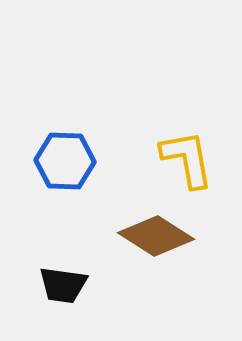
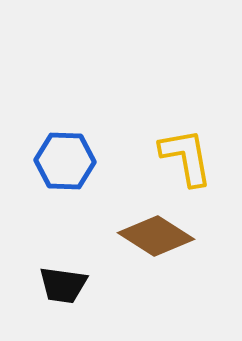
yellow L-shape: moved 1 px left, 2 px up
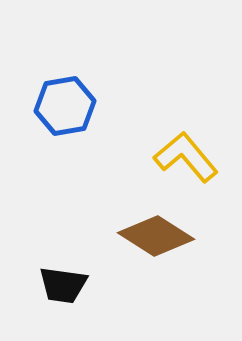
yellow L-shape: rotated 30 degrees counterclockwise
blue hexagon: moved 55 px up; rotated 12 degrees counterclockwise
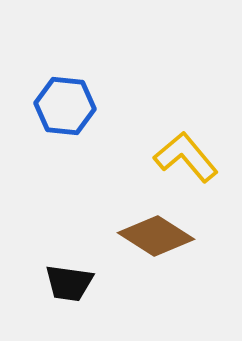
blue hexagon: rotated 16 degrees clockwise
black trapezoid: moved 6 px right, 2 px up
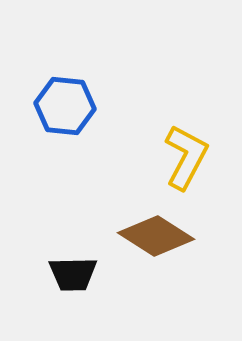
yellow L-shape: rotated 68 degrees clockwise
black trapezoid: moved 4 px right, 9 px up; rotated 9 degrees counterclockwise
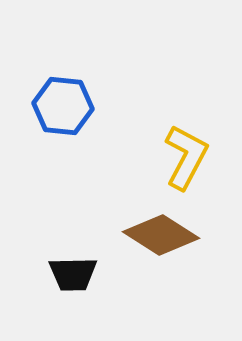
blue hexagon: moved 2 px left
brown diamond: moved 5 px right, 1 px up
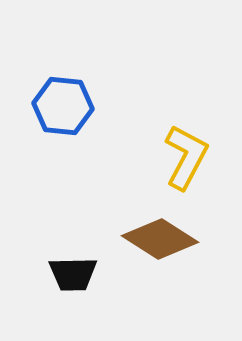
brown diamond: moved 1 px left, 4 px down
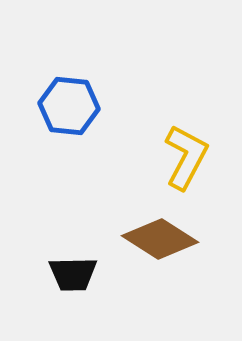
blue hexagon: moved 6 px right
